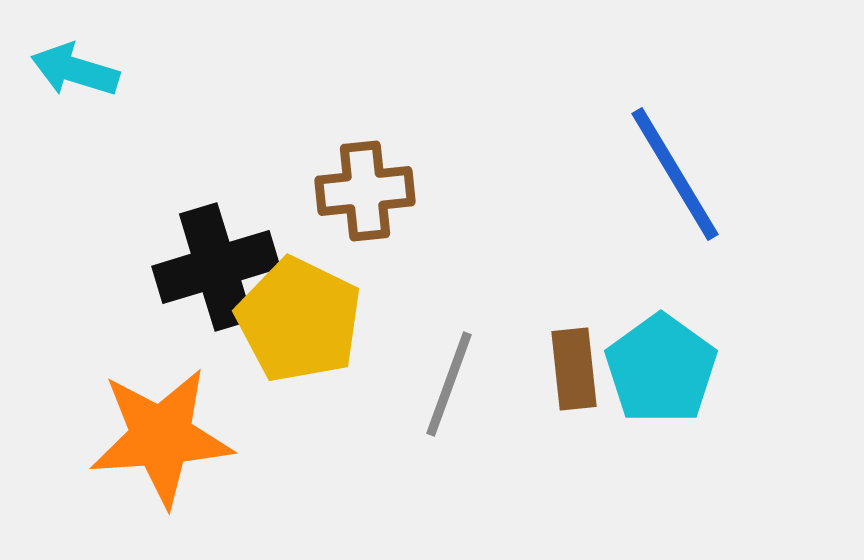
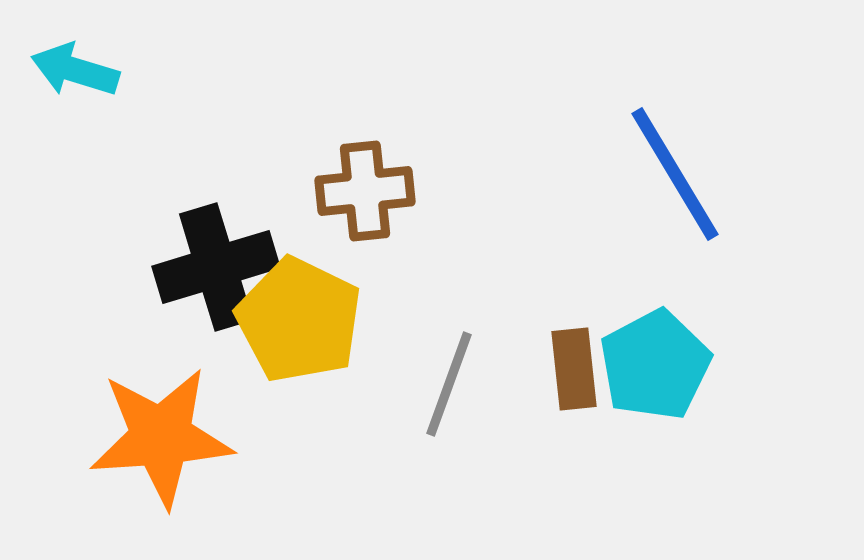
cyan pentagon: moved 6 px left, 4 px up; rotated 8 degrees clockwise
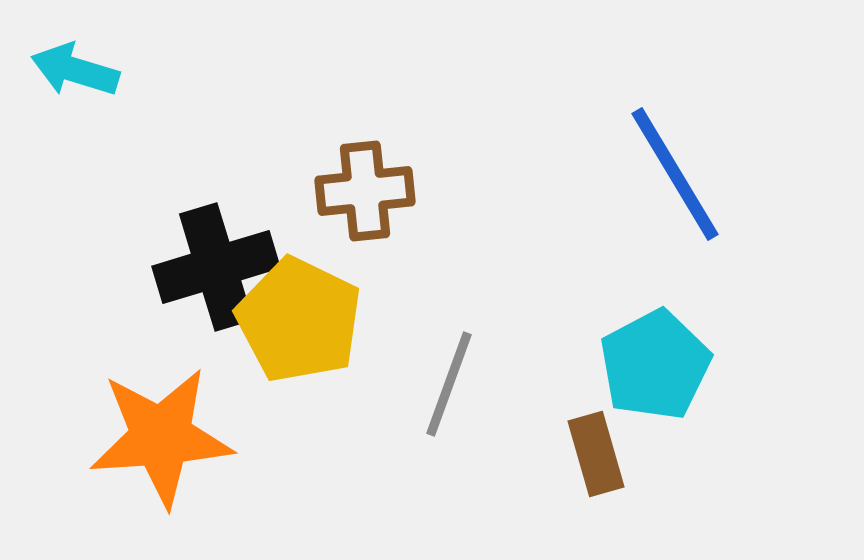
brown rectangle: moved 22 px right, 85 px down; rotated 10 degrees counterclockwise
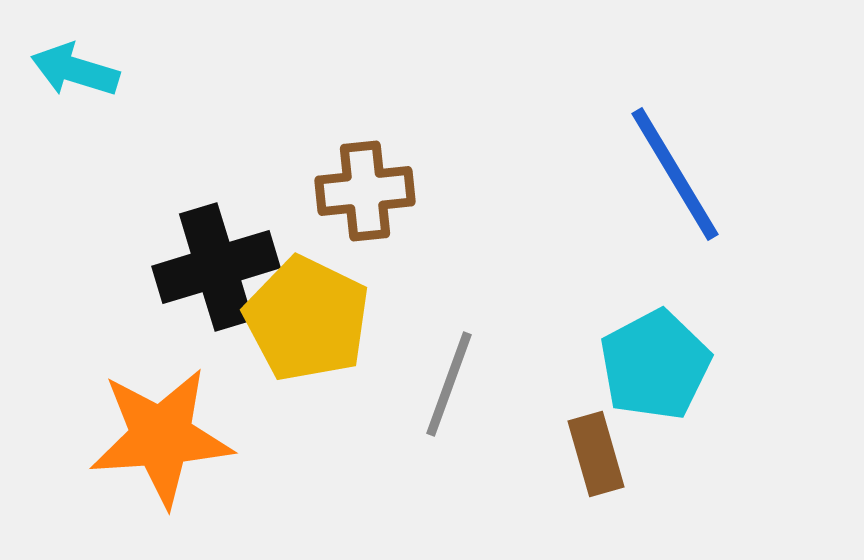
yellow pentagon: moved 8 px right, 1 px up
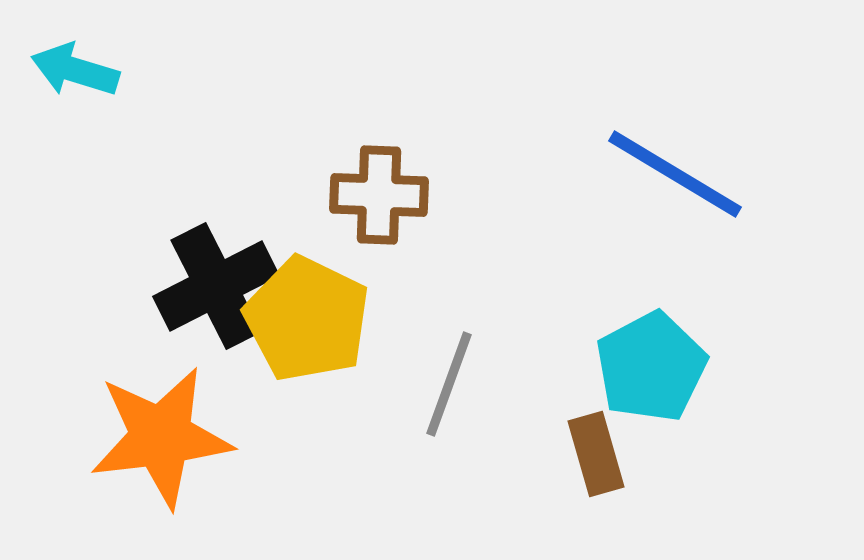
blue line: rotated 28 degrees counterclockwise
brown cross: moved 14 px right, 4 px down; rotated 8 degrees clockwise
black cross: moved 19 px down; rotated 10 degrees counterclockwise
cyan pentagon: moved 4 px left, 2 px down
orange star: rotated 3 degrees counterclockwise
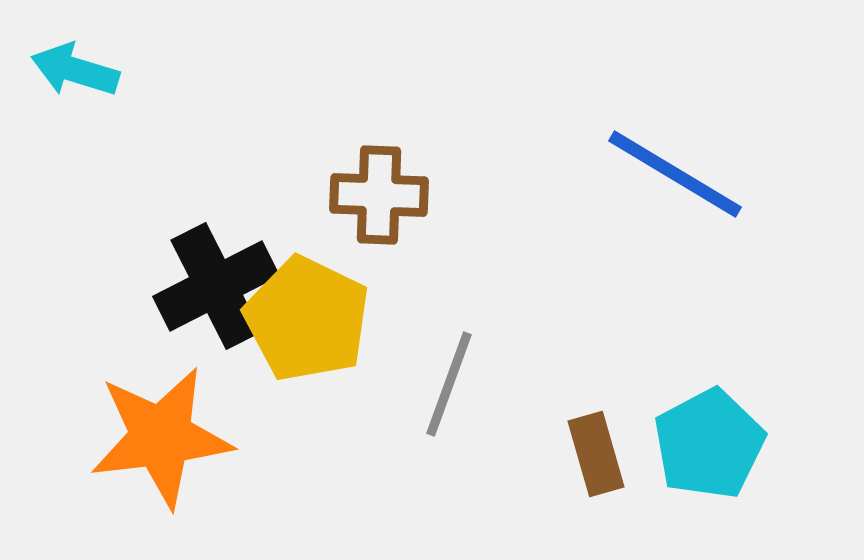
cyan pentagon: moved 58 px right, 77 px down
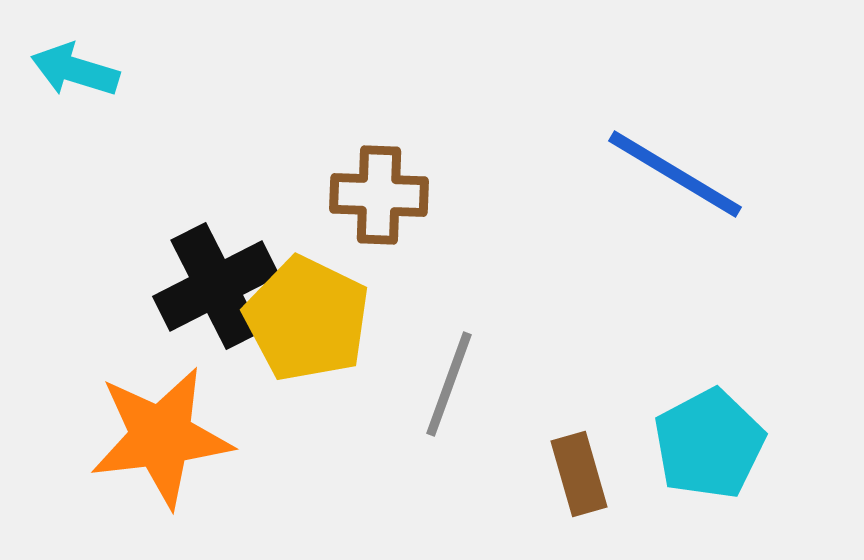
brown rectangle: moved 17 px left, 20 px down
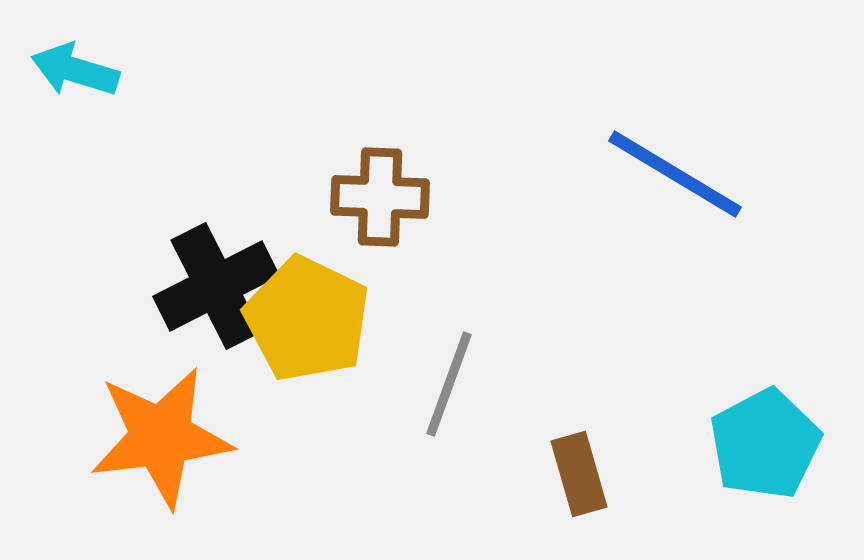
brown cross: moved 1 px right, 2 px down
cyan pentagon: moved 56 px right
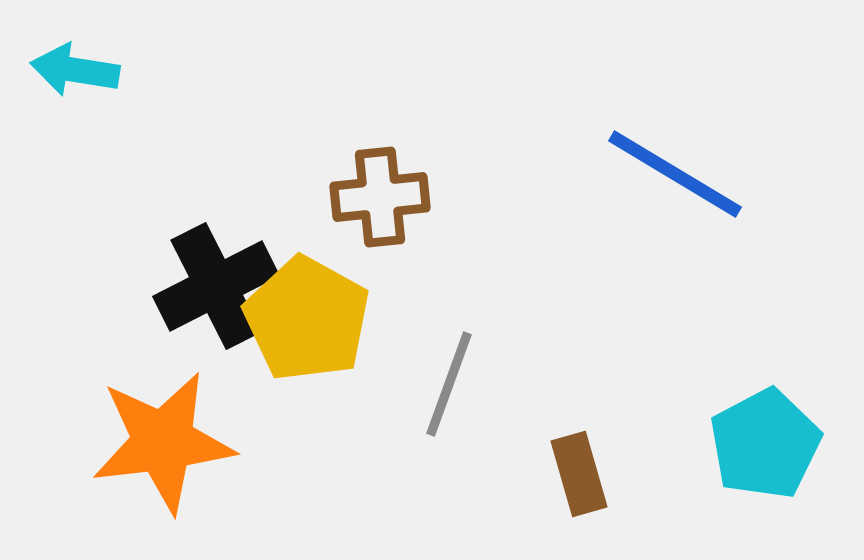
cyan arrow: rotated 8 degrees counterclockwise
brown cross: rotated 8 degrees counterclockwise
yellow pentagon: rotated 3 degrees clockwise
orange star: moved 2 px right, 5 px down
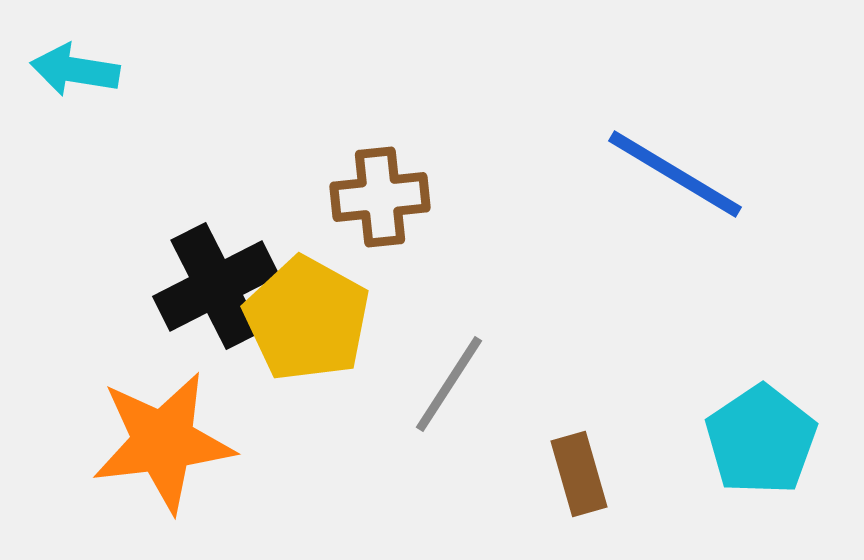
gray line: rotated 13 degrees clockwise
cyan pentagon: moved 4 px left, 4 px up; rotated 6 degrees counterclockwise
